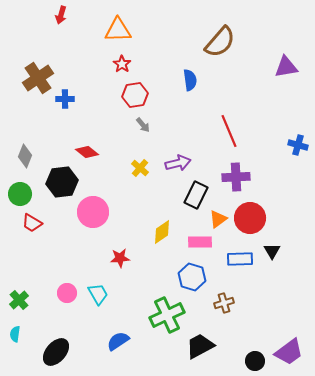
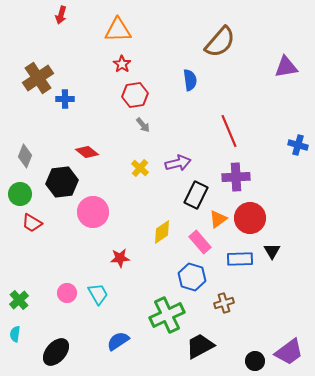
pink rectangle at (200, 242): rotated 50 degrees clockwise
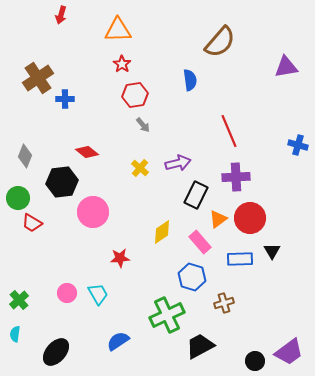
green circle at (20, 194): moved 2 px left, 4 px down
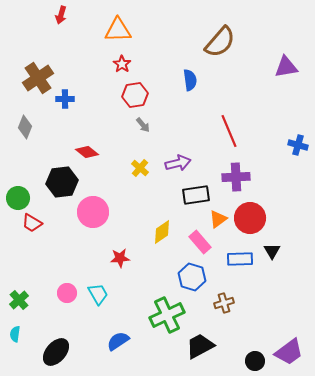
gray diamond at (25, 156): moved 29 px up
black rectangle at (196, 195): rotated 56 degrees clockwise
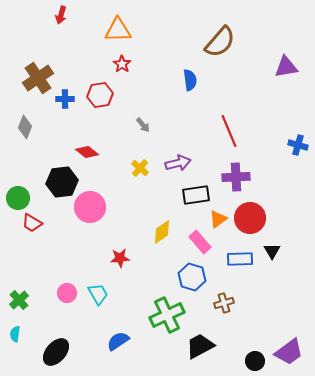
red hexagon at (135, 95): moved 35 px left
pink circle at (93, 212): moved 3 px left, 5 px up
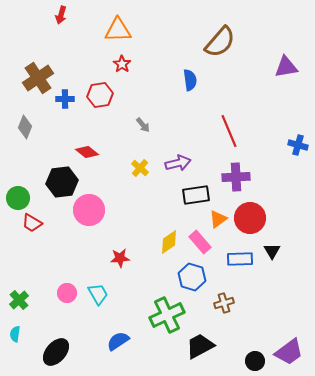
pink circle at (90, 207): moved 1 px left, 3 px down
yellow diamond at (162, 232): moved 7 px right, 10 px down
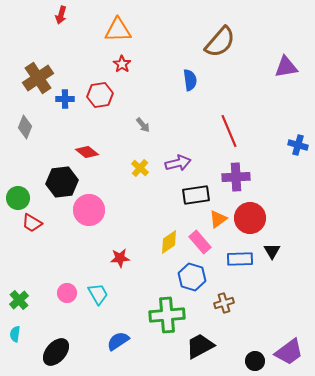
green cross at (167, 315): rotated 20 degrees clockwise
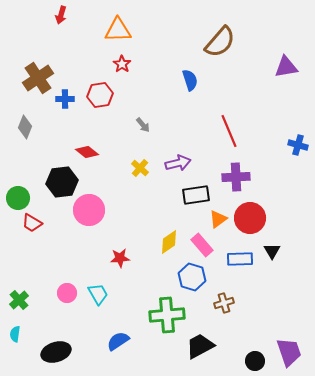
blue semicircle at (190, 80): rotated 10 degrees counterclockwise
pink rectangle at (200, 242): moved 2 px right, 3 px down
black ellipse at (56, 352): rotated 32 degrees clockwise
purple trapezoid at (289, 352): rotated 72 degrees counterclockwise
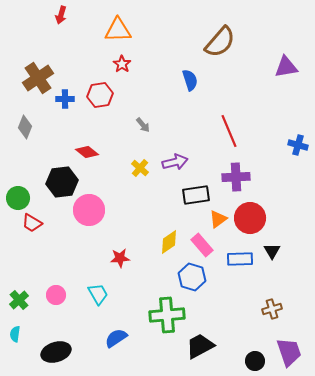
purple arrow at (178, 163): moved 3 px left, 1 px up
pink circle at (67, 293): moved 11 px left, 2 px down
brown cross at (224, 303): moved 48 px right, 6 px down
blue semicircle at (118, 341): moved 2 px left, 3 px up
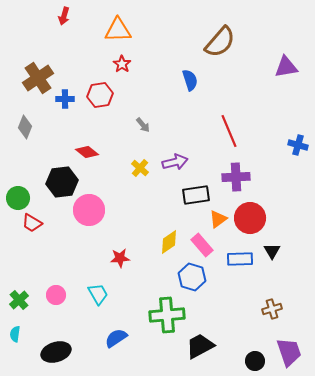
red arrow at (61, 15): moved 3 px right, 1 px down
